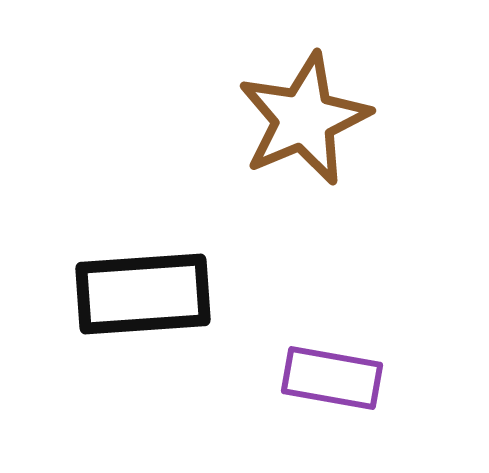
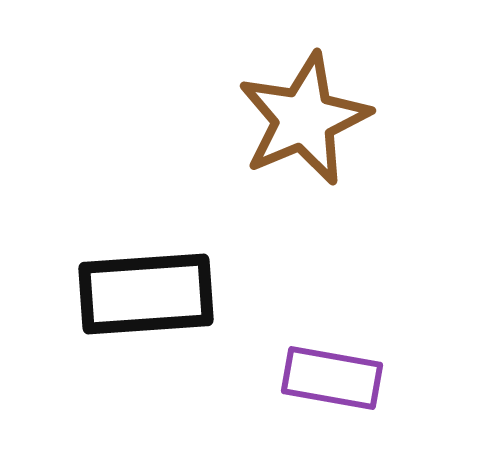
black rectangle: moved 3 px right
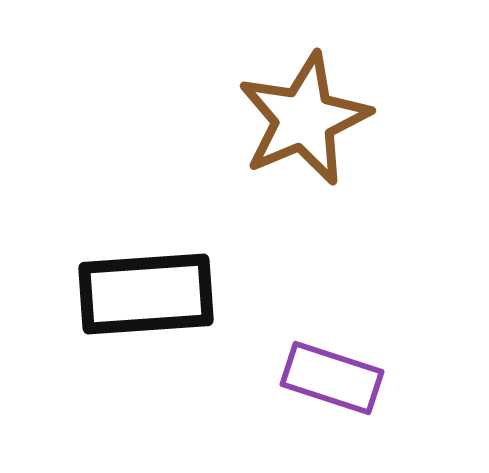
purple rectangle: rotated 8 degrees clockwise
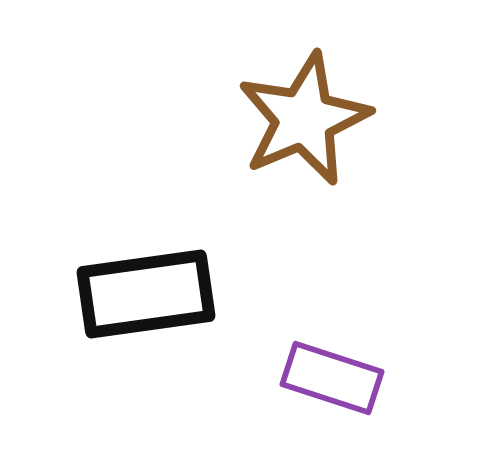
black rectangle: rotated 4 degrees counterclockwise
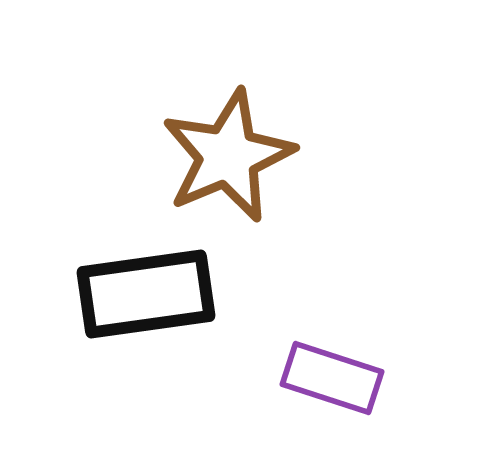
brown star: moved 76 px left, 37 px down
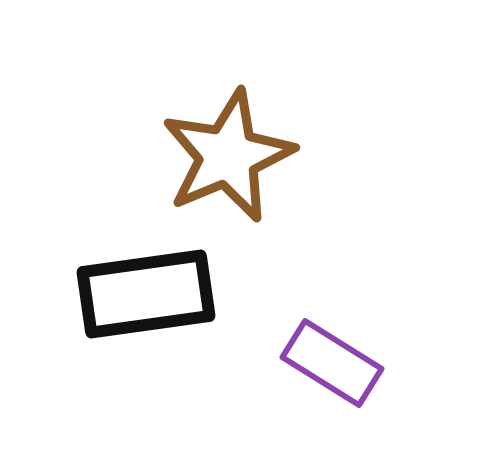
purple rectangle: moved 15 px up; rotated 14 degrees clockwise
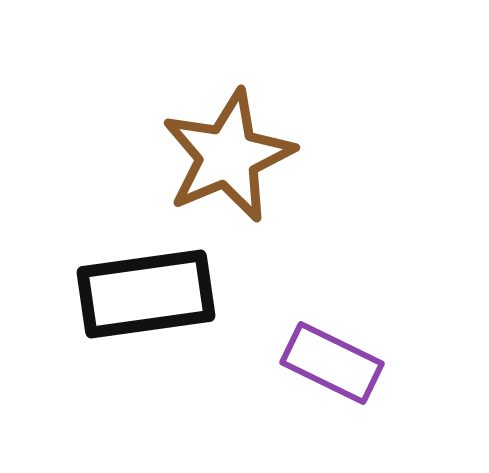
purple rectangle: rotated 6 degrees counterclockwise
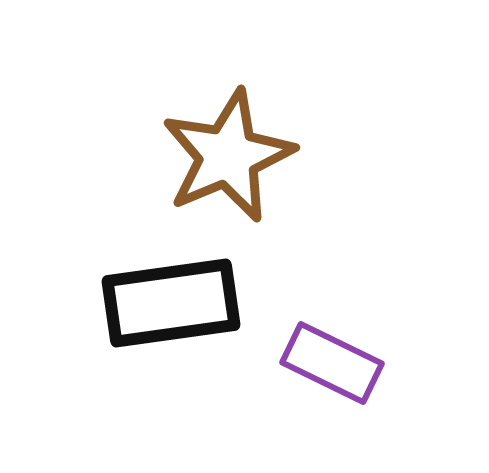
black rectangle: moved 25 px right, 9 px down
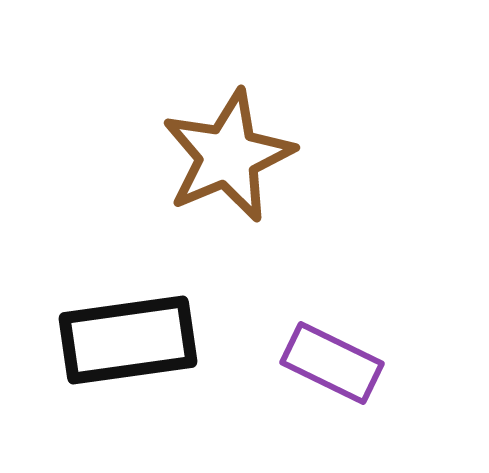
black rectangle: moved 43 px left, 37 px down
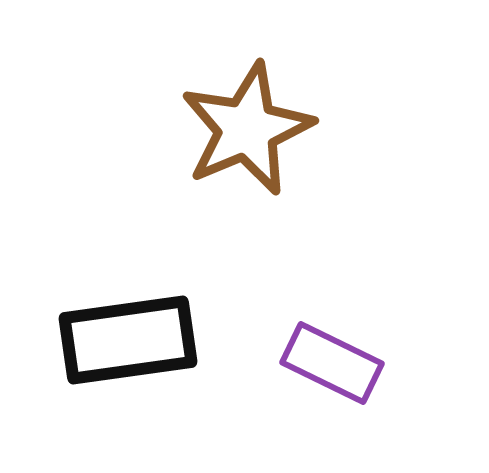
brown star: moved 19 px right, 27 px up
